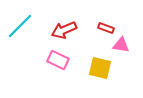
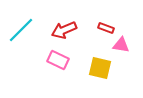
cyan line: moved 1 px right, 4 px down
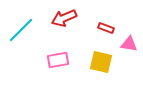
red arrow: moved 12 px up
pink triangle: moved 8 px right, 1 px up
pink rectangle: rotated 35 degrees counterclockwise
yellow square: moved 1 px right, 6 px up
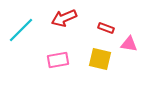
yellow square: moved 1 px left, 3 px up
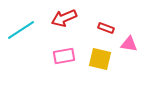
cyan line: rotated 12 degrees clockwise
pink rectangle: moved 6 px right, 4 px up
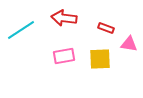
red arrow: rotated 30 degrees clockwise
yellow square: rotated 15 degrees counterclockwise
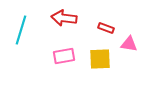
cyan line: rotated 40 degrees counterclockwise
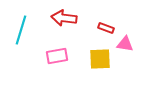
pink triangle: moved 4 px left
pink rectangle: moved 7 px left
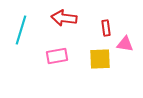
red rectangle: rotated 63 degrees clockwise
